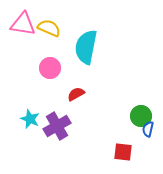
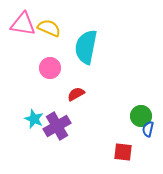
cyan star: moved 4 px right
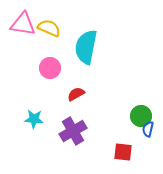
cyan star: rotated 18 degrees counterclockwise
purple cross: moved 16 px right, 5 px down
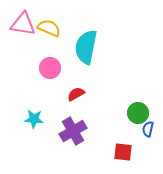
green circle: moved 3 px left, 3 px up
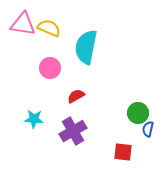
red semicircle: moved 2 px down
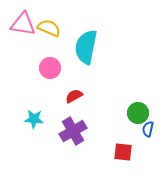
red semicircle: moved 2 px left
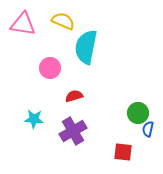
yellow semicircle: moved 14 px right, 7 px up
red semicircle: rotated 12 degrees clockwise
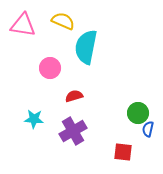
pink triangle: moved 1 px down
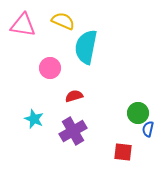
cyan star: rotated 18 degrees clockwise
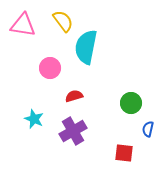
yellow semicircle: rotated 30 degrees clockwise
green circle: moved 7 px left, 10 px up
red square: moved 1 px right, 1 px down
